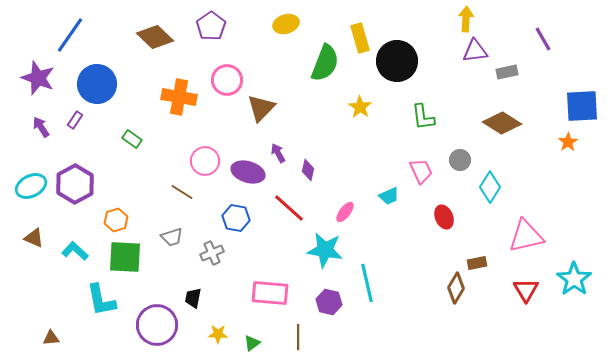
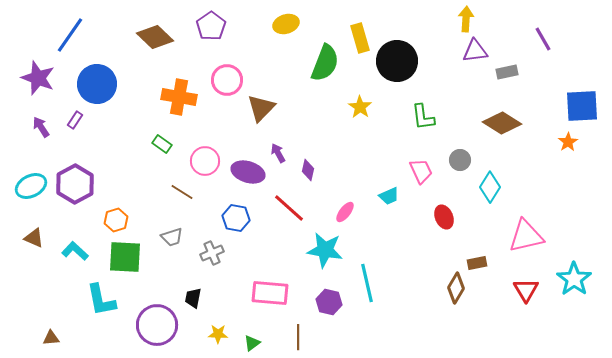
green rectangle at (132, 139): moved 30 px right, 5 px down
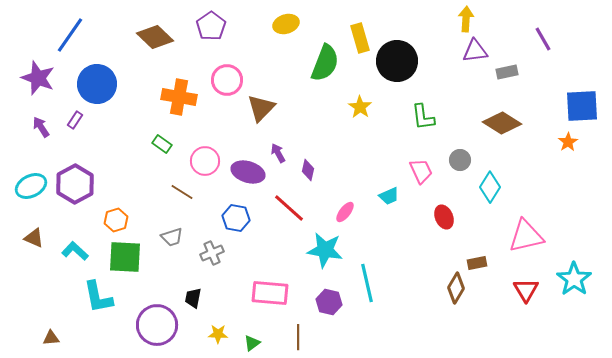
cyan L-shape at (101, 300): moved 3 px left, 3 px up
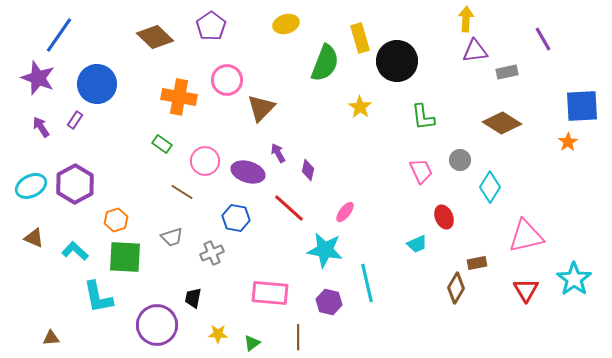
blue line at (70, 35): moved 11 px left
cyan trapezoid at (389, 196): moved 28 px right, 48 px down
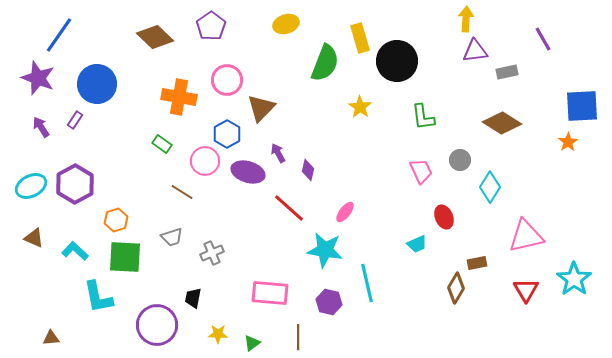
blue hexagon at (236, 218): moved 9 px left, 84 px up; rotated 20 degrees clockwise
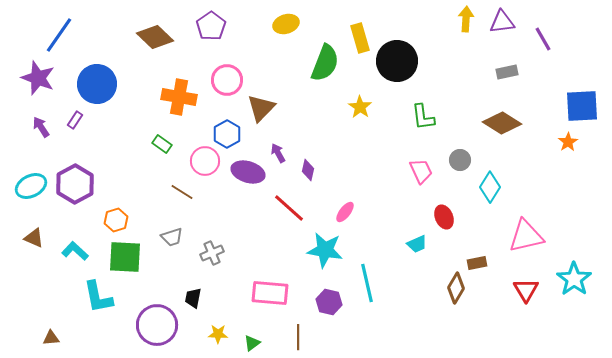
purple triangle at (475, 51): moved 27 px right, 29 px up
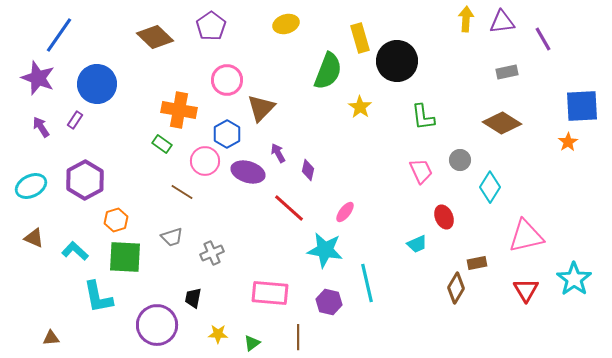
green semicircle at (325, 63): moved 3 px right, 8 px down
orange cross at (179, 97): moved 13 px down
purple hexagon at (75, 184): moved 10 px right, 4 px up
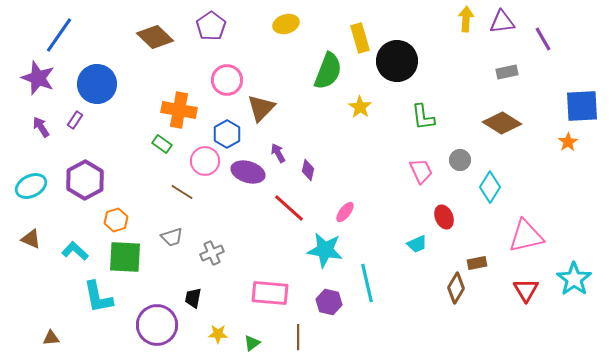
brown triangle at (34, 238): moved 3 px left, 1 px down
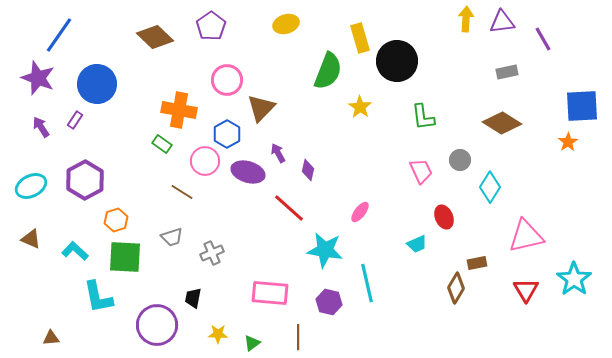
pink ellipse at (345, 212): moved 15 px right
